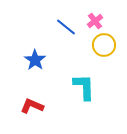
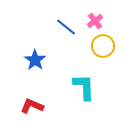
yellow circle: moved 1 px left, 1 px down
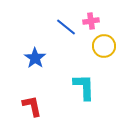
pink cross: moved 4 px left; rotated 28 degrees clockwise
yellow circle: moved 1 px right
blue star: moved 2 px up
red L-shape: rotated 55 degrees clockwise
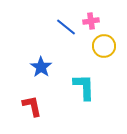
blue star: moved 6 px right, 9 px down
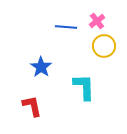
pink cross: moved 6 px right; rotated 28 degrees counterclockwise
blue line: rotated 35 degrees counterclockwise
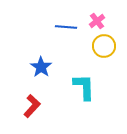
red L-shape: rotated 55 degrees clockwise
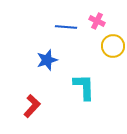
pink cross: rotated 28 degrees counterclockwise
yellow circle: moved 9 px right
blue star: moved 6 px right, 7 px up; rotated 20 degrees clockwise
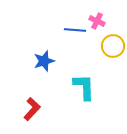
blue line: moved 9 px right, 3 px down
blue star: moved 3 px left, 1 px down
red L-shape: moved 3 px down
